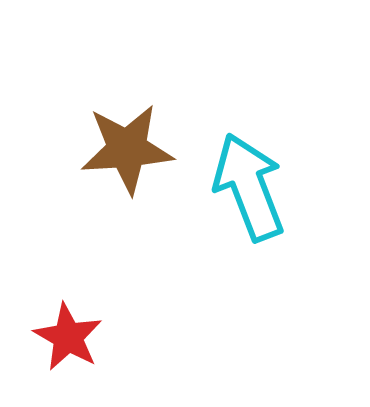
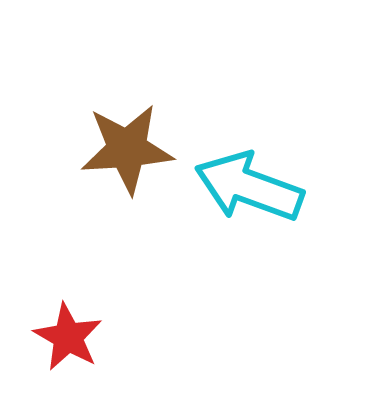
cyan arrow: rotated 49 degrees counterclockwise
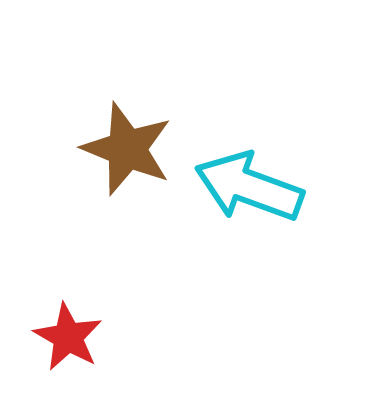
brown star: rotated 26 degrees clockwise
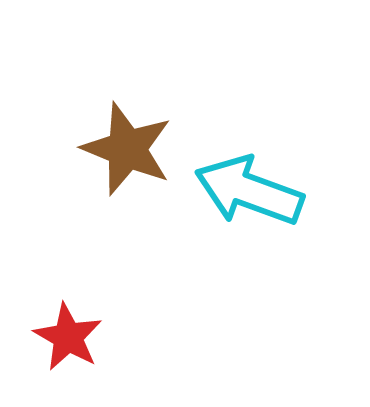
cyan arrow: moved 4 px down
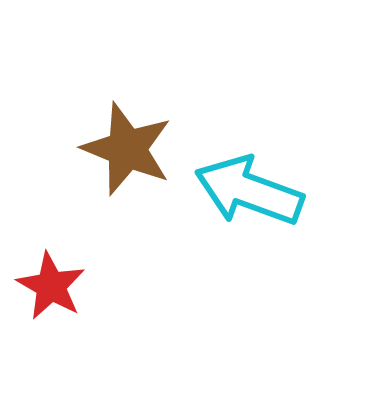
red star: moved 17 px left, 51 px up
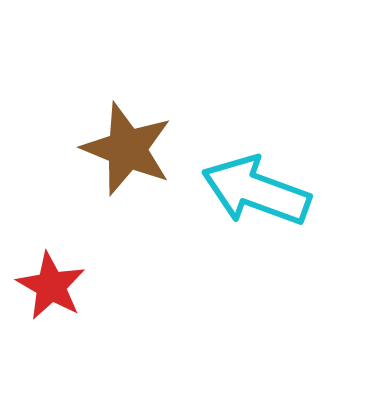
cyan arrow: moved 7 px right
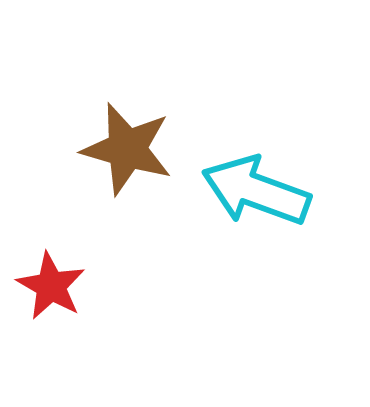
brown star: rotated 6 degrees counterclockwise
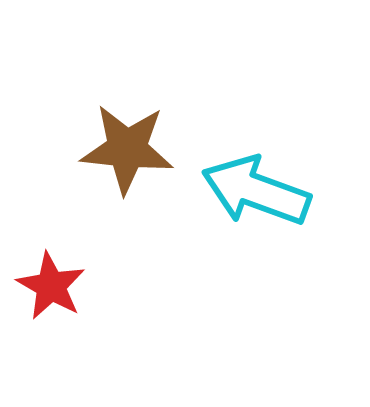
brown star: rotated 10 degrees counterclockwise
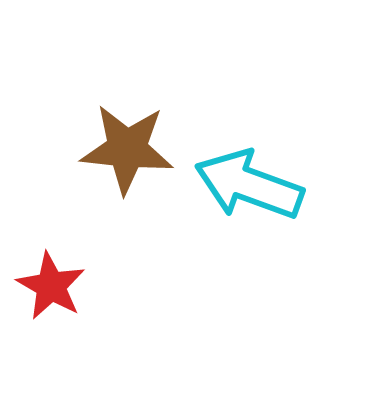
cyan arrow: moved 7 px left, 6 px up
